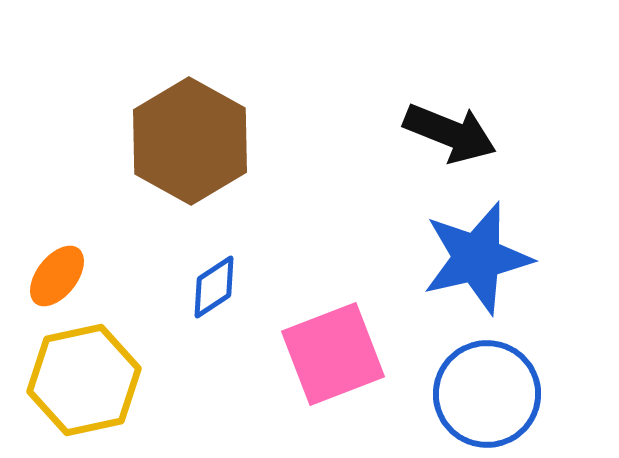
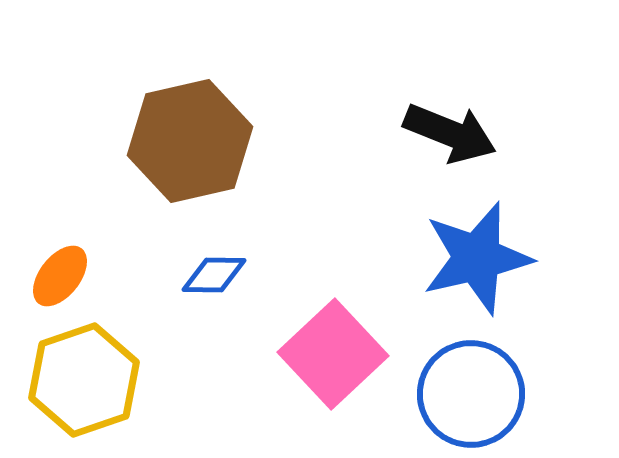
brown hexagon: rotated 18 degrees clockwise
orange ellipse: moved 3 px right
blue diamond: moved 12 px up; rotated 34 degrees clockwise
pink square: rotated 22 degrees counterclockwise
yellow hexagon: rotated 7 degrees counterclockwise
blue circle: moved 16 px left
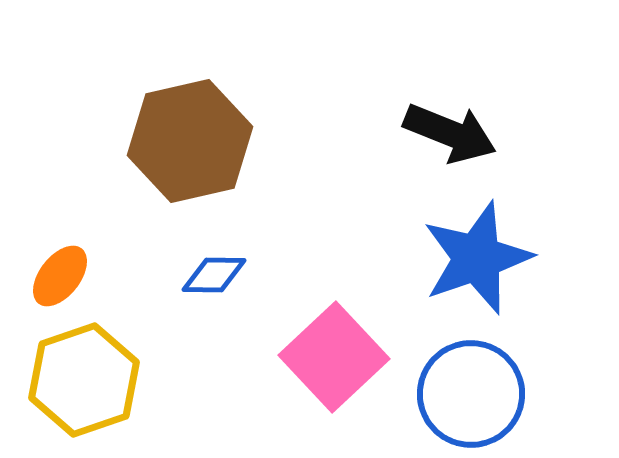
blue star: rotated 6 degrees counterclockwise
pink square: moved 1 px right, 3 px down
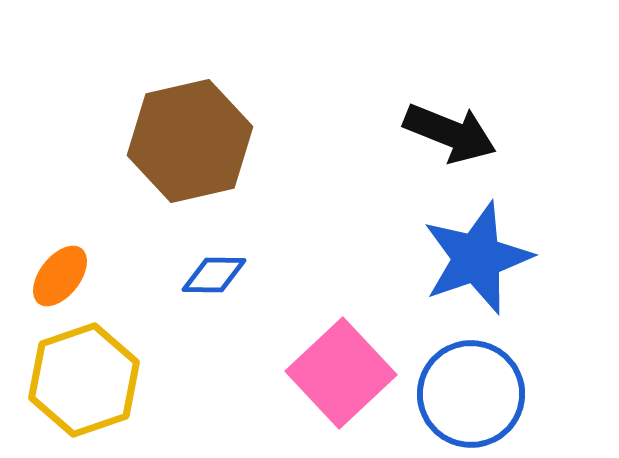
pink square: moved 7 px right, 16 px down
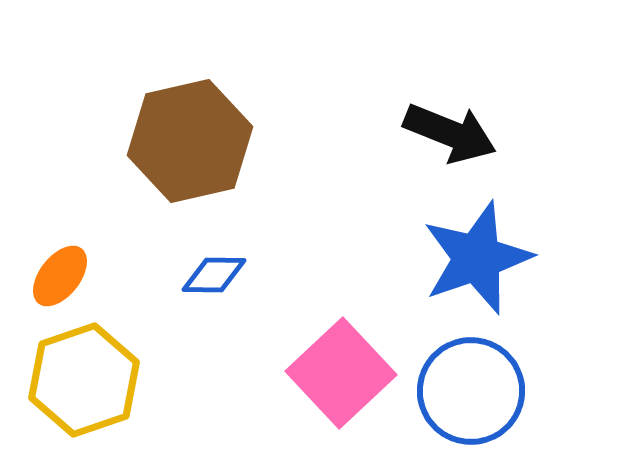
blue circle: moved 3 px up
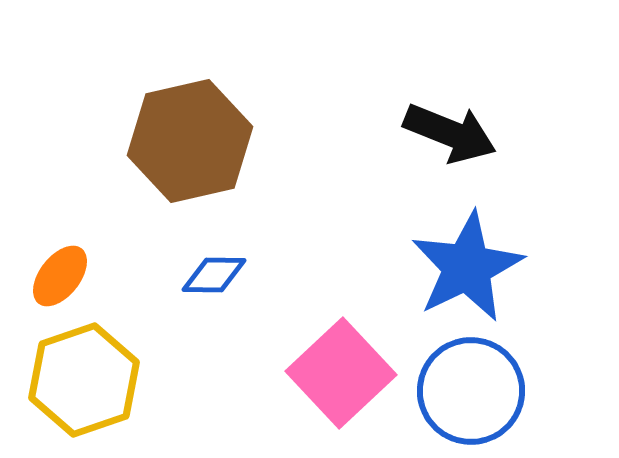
blue star: moved 10 px left, 9 px down; rotated 7 degrees counterclockwise
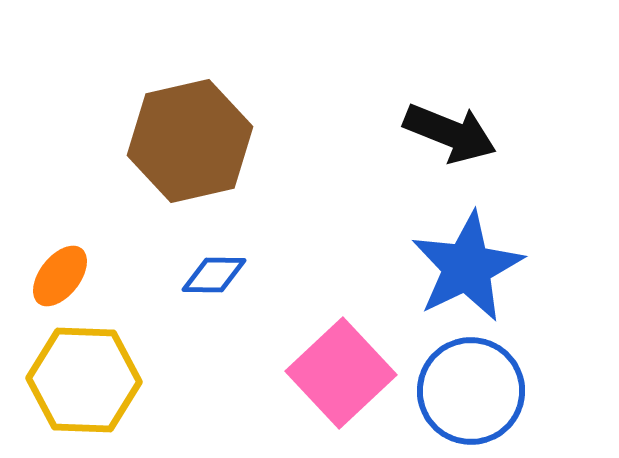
yellow hexagon: rotated 21 degrees clockwise
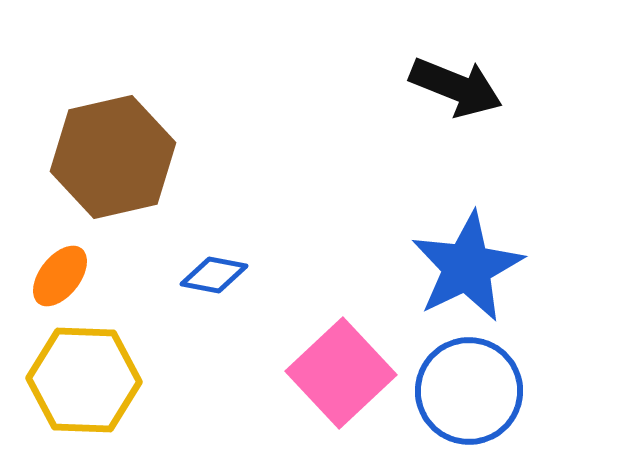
black arrow: moved 6 px right, 46 px up
brown hexagon: moved 77 px left, 16 px down
blue diamond: rotated 10 degrees clockwise
blue circle: moved 2 px left
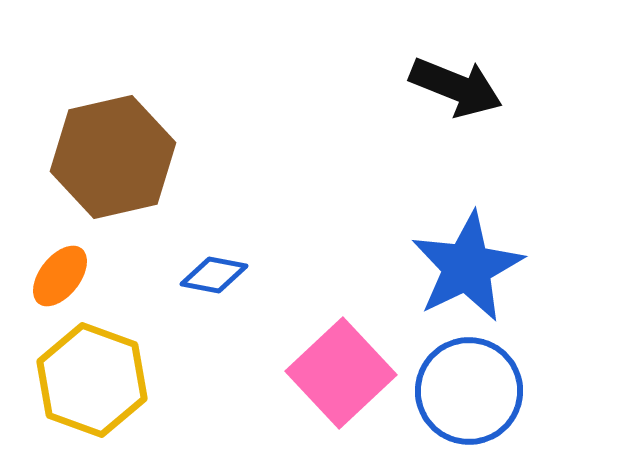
yellow hexagon: moved 8 px right; rotated 18 degrees clockwise
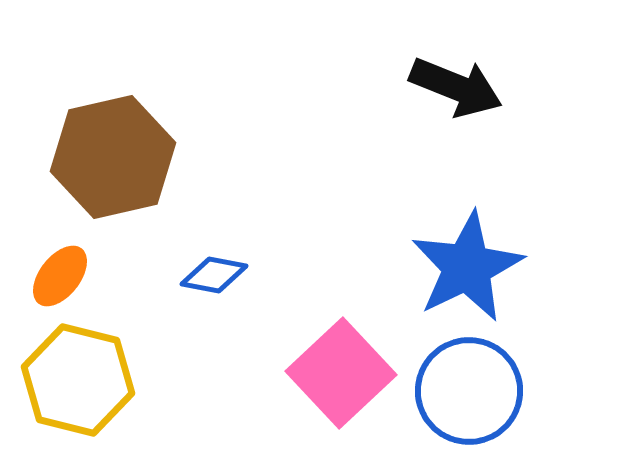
yellow hexagon: moved 14 px left; rotated 6 degrees counterclockwise
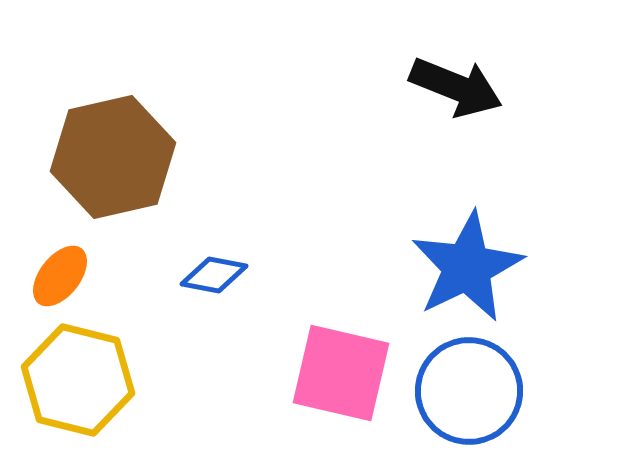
pink square: rotated 34 degrees counterclockwise
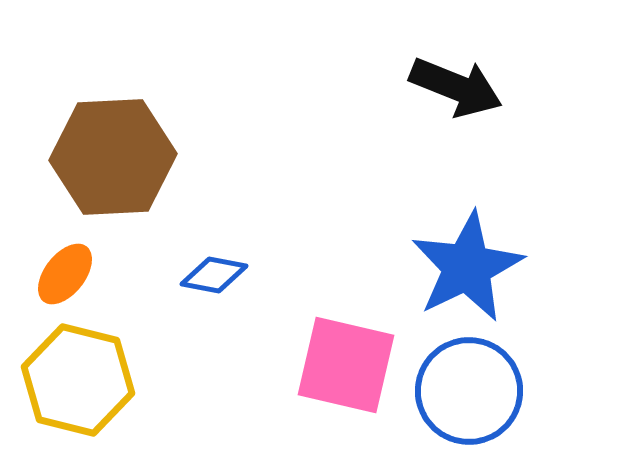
brown hexagon: rotated 10 degrees clockwise
orange ellipse: moved 5 px right, 2 px up
pink square: moved 5 px right, 8 px up
